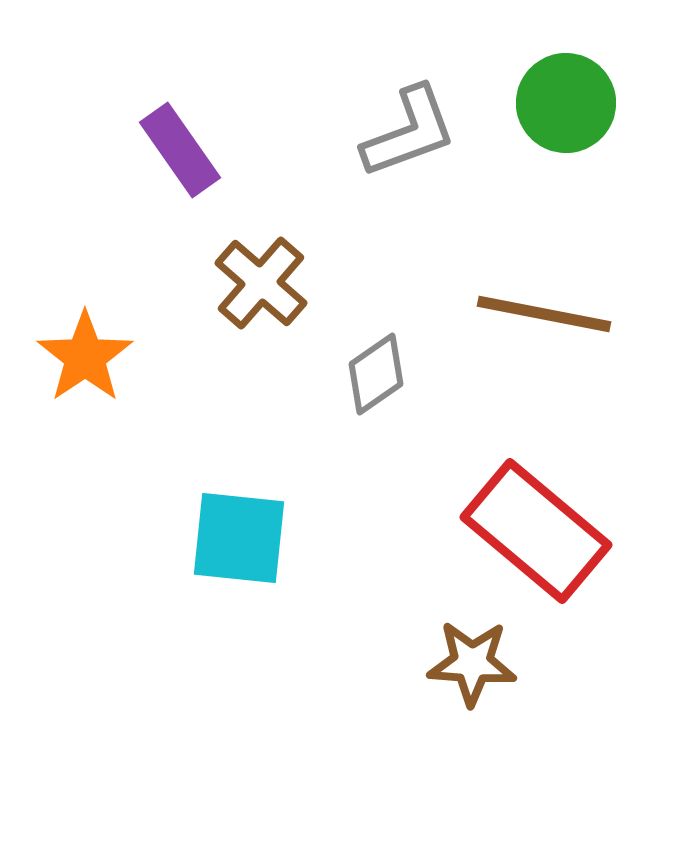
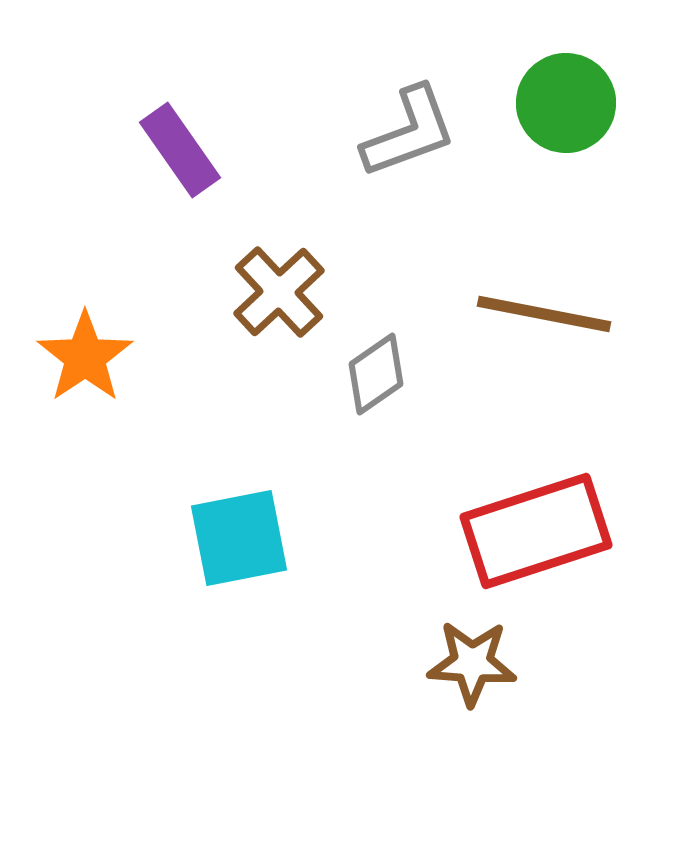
brown cross: moved 18 px right, 9 px down; rotated 6 degrees clockwise
red rectangle: rotated 58 degrees counterclockwise
cyan square: rotated 17 degrees counterclockwise
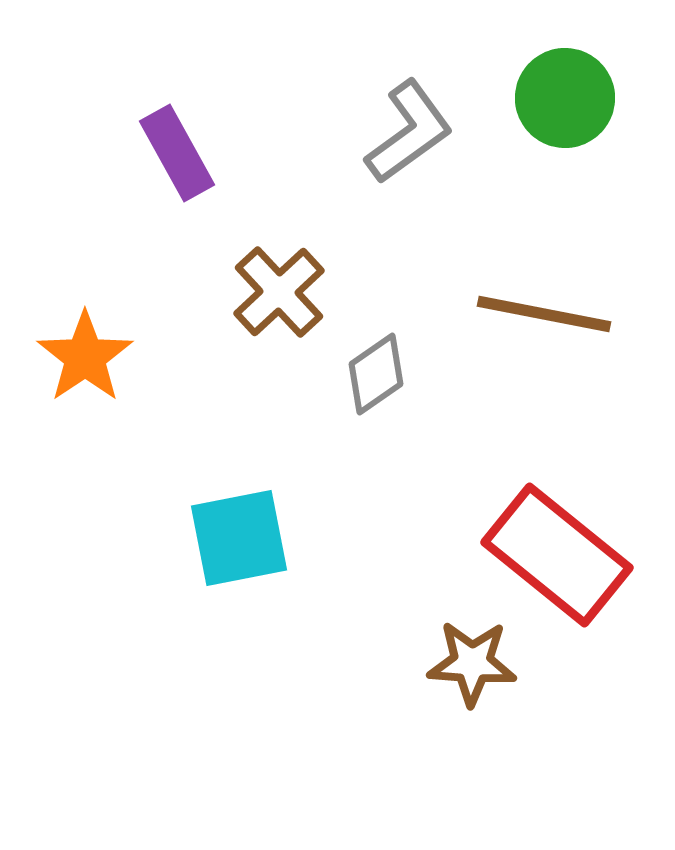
green circle: moved 1 px left, 5 px up
gray L-shape: rotated 16 degrees counterclockwise
purple rectangle: moved 3 px left, 3 px down; rotated 6 degrees clockwise
red rectangle: moved 21 px right, 24 px down; rotated 57 degrees clockwise
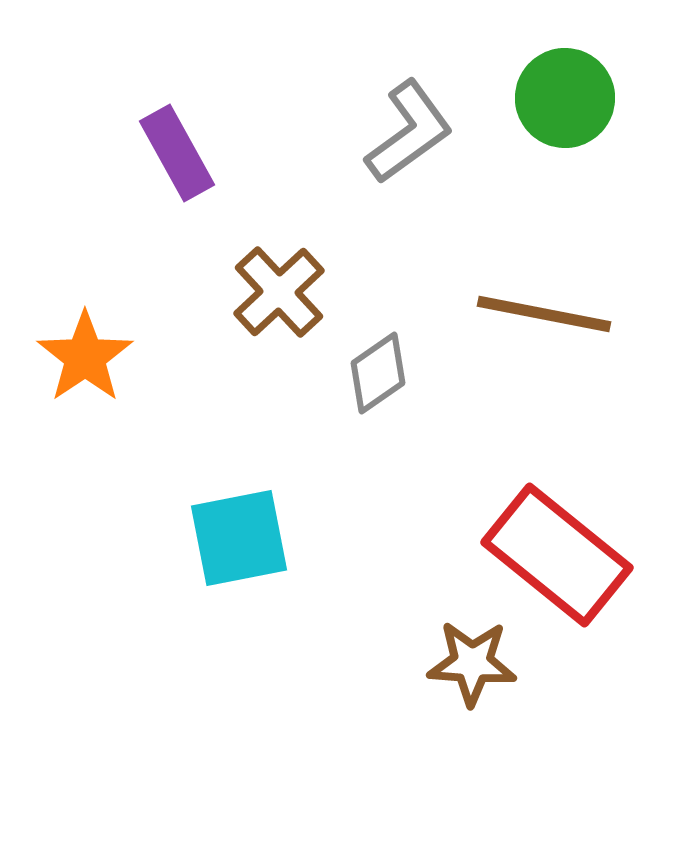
gray diamond: moved 2 px right, 1 px up
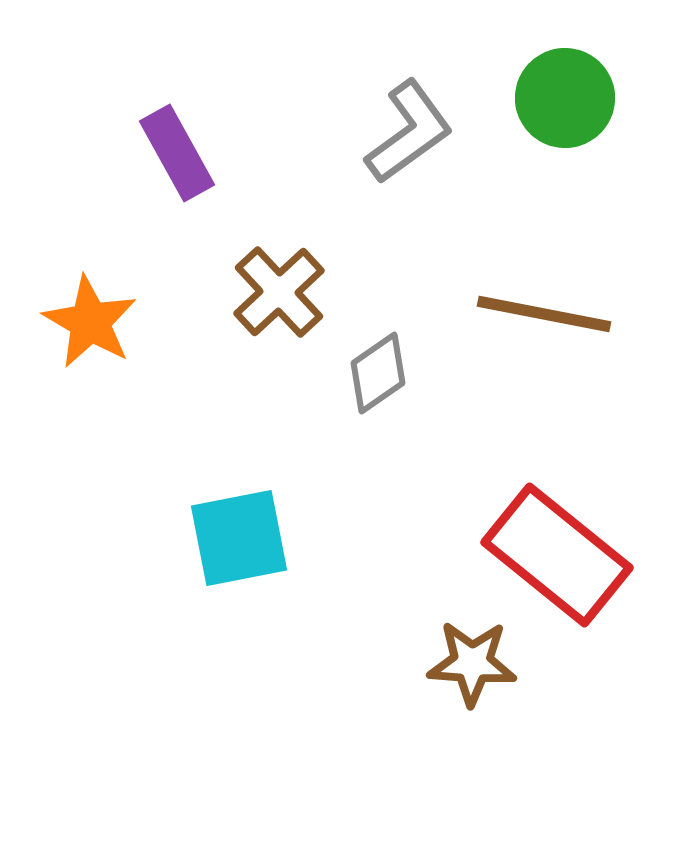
orange star: moved 5 px right, 35 px up; rotated 8 degrees counterclockwise
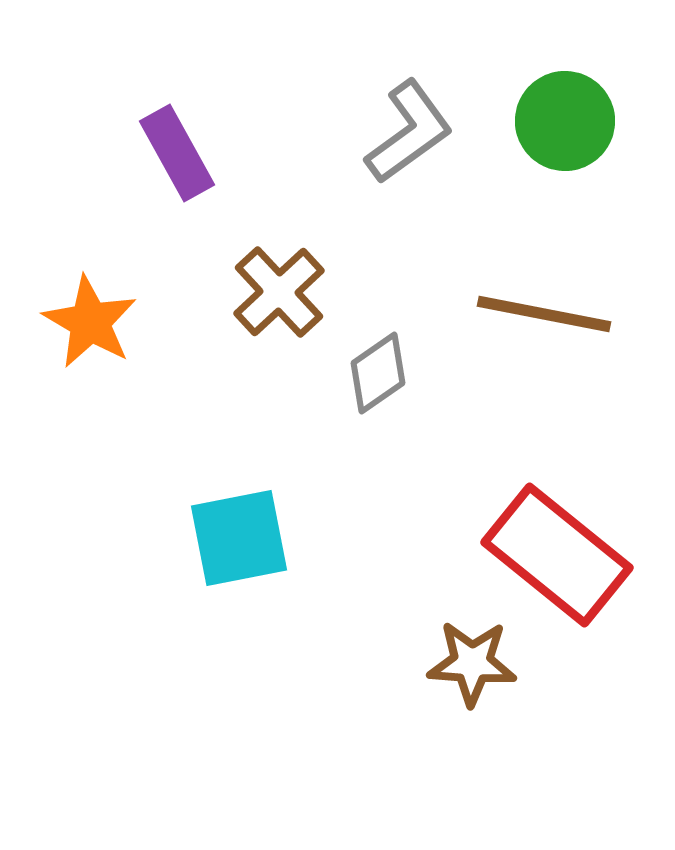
green circle: moved 23 px down
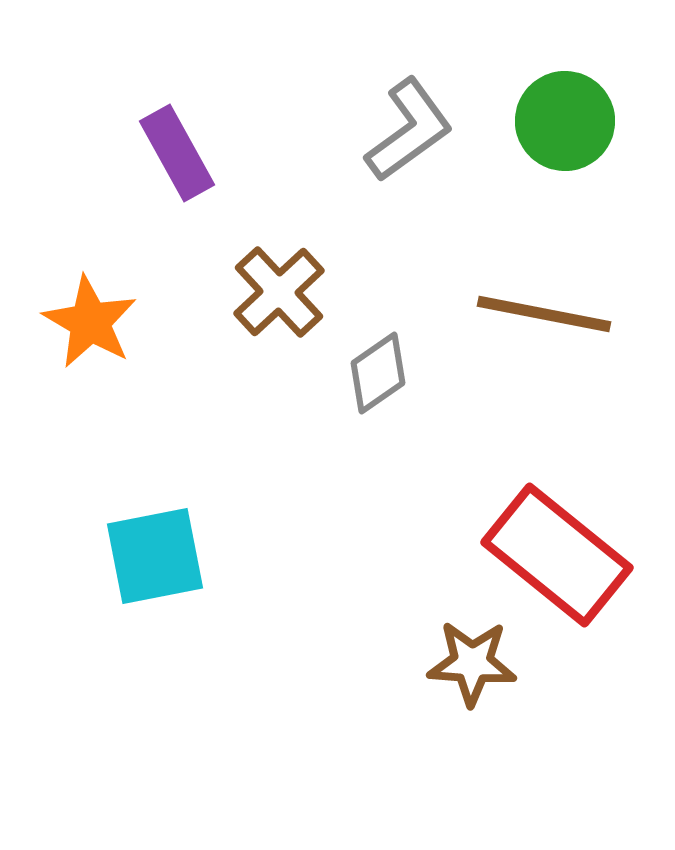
gray L-shape: moved 2 px up
cyan square: moved 84 px left, 18 px down
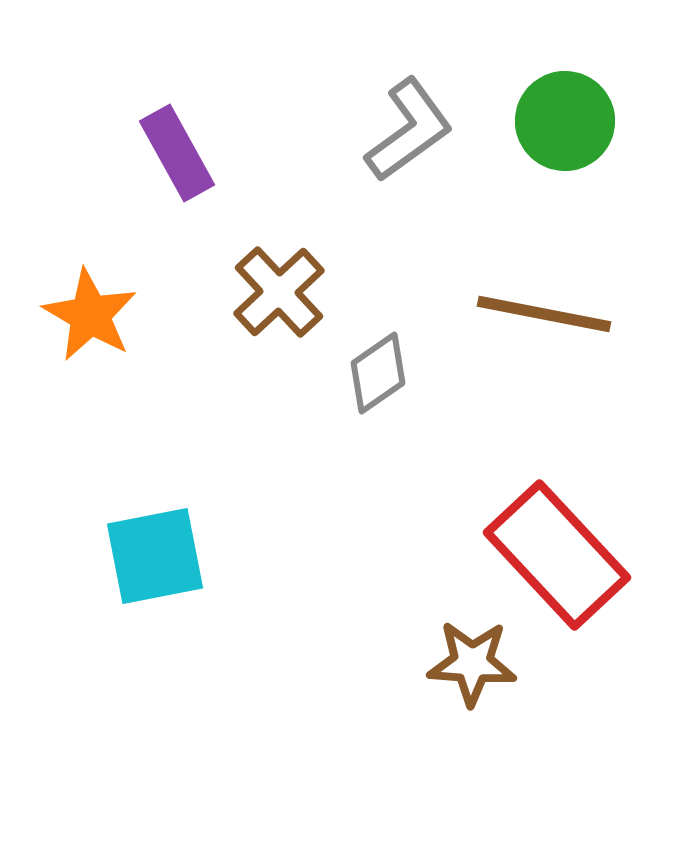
orange star: moved 7 px up
red rectangle: rotated 8 degrees clockwise
